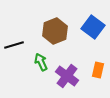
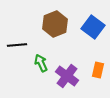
brown hexagon: moved 7 px up
black line: moved 3 px right; rotated 12 degrees clockwise
green arrow: moved 1 px down
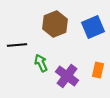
blue square: rotated 30 degrees clockwise
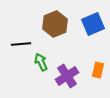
blue square: moved 3 px up
black line: moved 4 px right, 1 px up
green arrow: moved 1 px up
purple cross: rotated 20 degrees clockwise
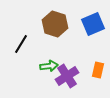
brown hexagon: rotated 20 degrees counterclockwise
black line: rotated 54 degrees counterclockwise
green arrow: moved 8 px right, 4 px down; rotated 108 degrees clockwise
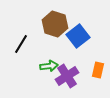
blue square: moved 15 px left, 12 px down; rotated 15 degrees counterclockwise
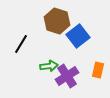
brown hexagon: moved 2 px right, 3 px up
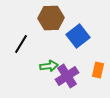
brown hexagon: moved 6 px left, 3 px up; rotated 20 degrees counterclockwise
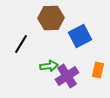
blue square: moved 2 px right; rotated 10 degrees clockwise
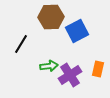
brown hexagon: moved 1 px up
blue square: moved 3 px left, 5 px up
orange rectangle: moved 1 px up
purple cross: moved 3 px right, 1 px up
